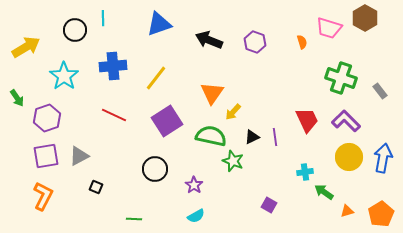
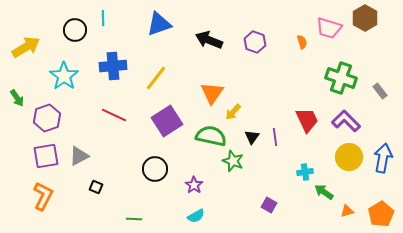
black triangle at (252, 137): rotated 28 degrees counterclockwise
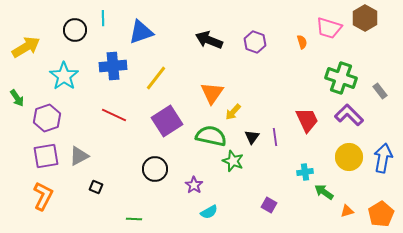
blue triangle at (159, 24): moved 18 px left, 8 px down
purple L-shape at (346, 121): moved 3 px right, 6 px up
cyan semicircle at (196, 216): moved 13 px right, 4 px up
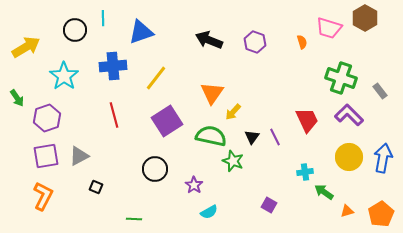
red line at (114, 115): rotated 50 degrees clockwise
purple line at (275, 137): rotated 18 degrees counterclockwise
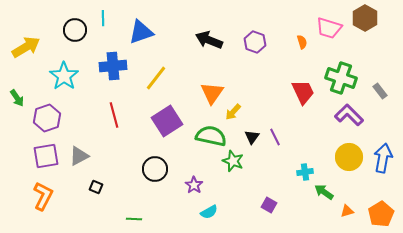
red trapezoid at (307, 120): moved 4 px left, 28 px up
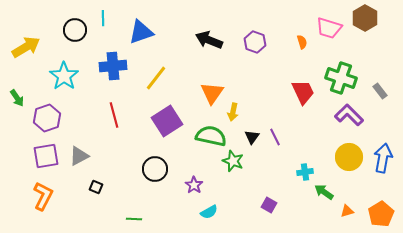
yellow arrow at (233, 112): rotated 30 degrees counterclockwise
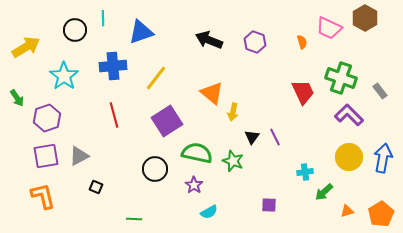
pink trapezoid at (329, 28): rotated 8 degrees clockwise
orange triangle at (212, 93): rotated 25 degrees counterclockwise
green semicircle at (211, 136): moved 14 px left, 17 px down
green arrow at (324, 192): rotated 78 degrees counterclockwise
orange L-shape at (43, 196): rotated 40 degrees counterclockwise
purple square at (269, 205): rotated 28 degrees counterclockwise
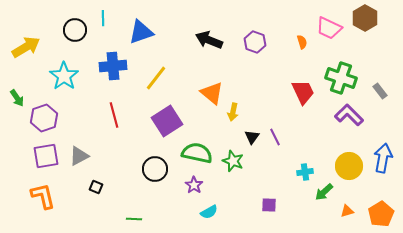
purple hexagon at (47, 118): moved 3 px left
yellow circle at (349, 157): moved 9 px down
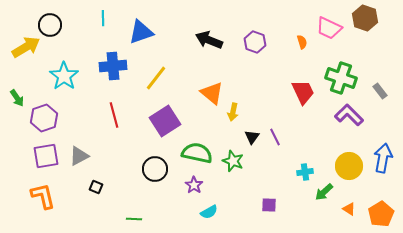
brown hexagon at (365, 18): rotated 10 degrees counterclockwise
black circle at (75, 30): moved 25 px left, 5 px up
purple square at (167, 121): moved 2 px left
orange triangle at (347, 211): moved 2 px right, 2 px up; rotated 48 degrees clockwise
